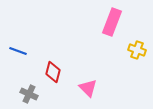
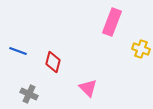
yellow cross: moved 4 px right, 1 px up
red diamond: moved 10 px up
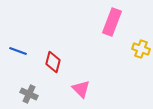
pink triangle: moved 7 px left, 1 px down
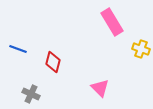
pink rectangle: rotated 52 degrees counterclockwise
blue line: moved 2 px up
pink triangle: moved 19 px right, 1 px up
gray cross: moved 2 px right
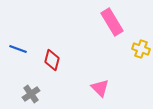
red diamond: moved 1 px left, 2 px up
gray cross: rotated 30 degrees clockwise
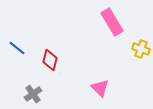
blue line: moved 1 px left, 1 px up; rotated 18 degrees clockwise
red diamond: moved 2 px left
gray cross: moved 2 px right
